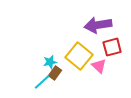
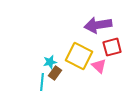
yellow square: rotated 12 degrees counterclockwise
cyan line: rotated 42 degrees counterclockwise
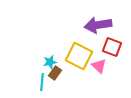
red square: rotated 36 degrees clockwise
